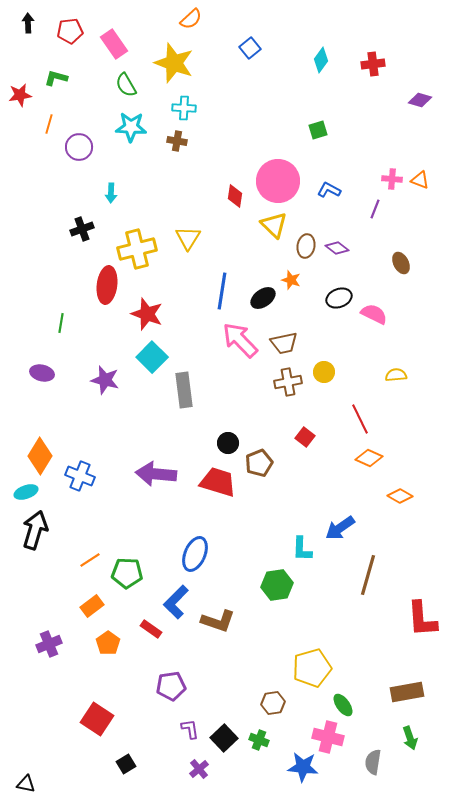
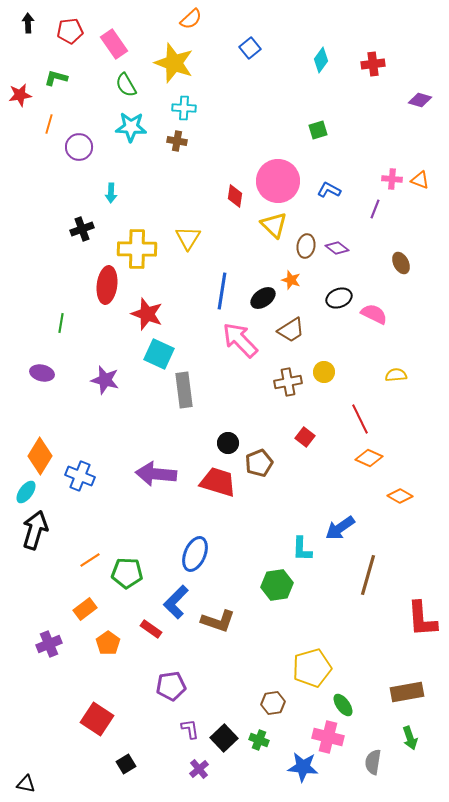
yellow cross at (137, 249): rotated 15 degrees clockwise
brown trapezoid at (284, 343): moved 7 px right, 13 px up; rotated 20 degrees counterclockwise
cyan square at (152, 357): moved 7 px right, 3 px up; rotated 20 degrees counterclockwise
cyan ellipse at (26, 492): rotated 35 degrees counterclockwise
orange rectangle at (92, 606): moved 7 px left, 3 px down
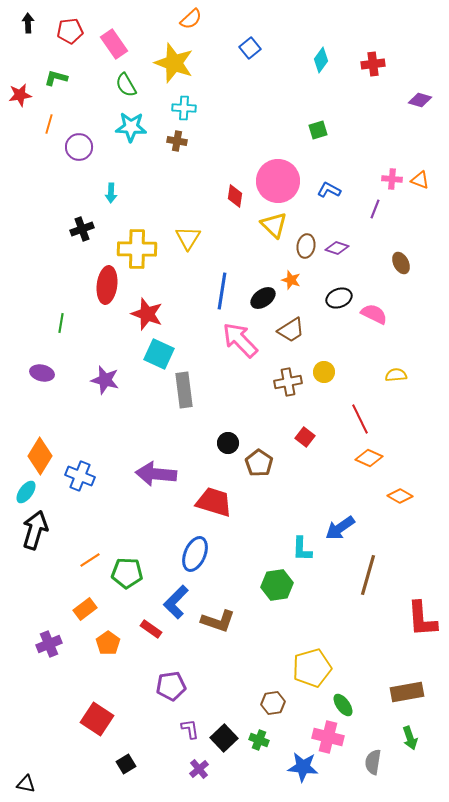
purple diamond at (337, 248): rotated 20 degrees counterclockwise
brown pentagon at (259, 463): rotated 16 degrees counterclockwise
red trapezoid at (218, 482): moved 4 px left, 20 px down
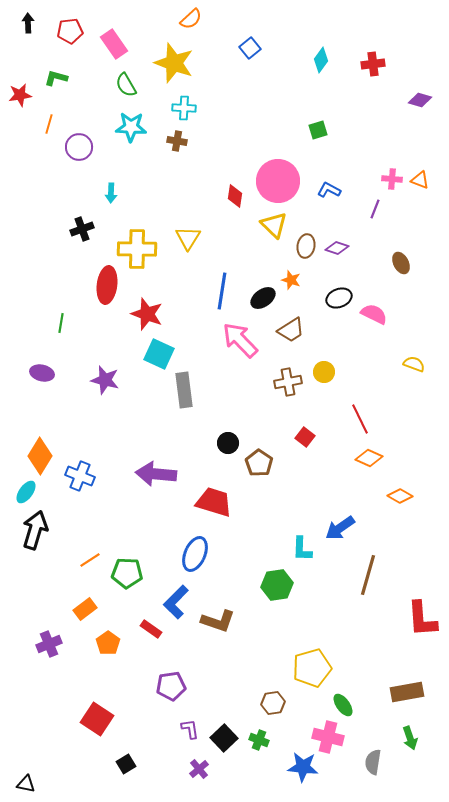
yellow semicircle at (396, 375): moved 18 px right, 11 px up; rotated 25 degrees clockwise
